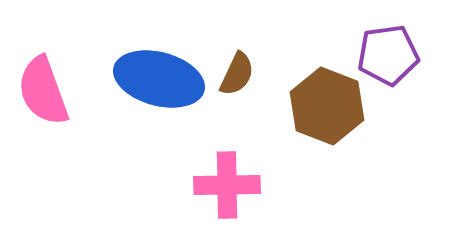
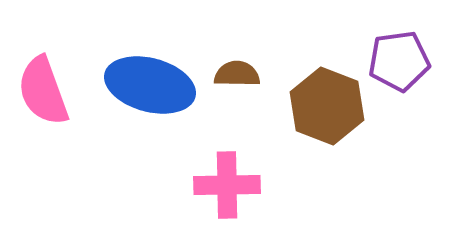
purple pentagon: moved 11 px right, 6 px down
brown semicircle: rotated 114 degrees counterclockwise
blue ellipse: moved 9 px left, 6 px down
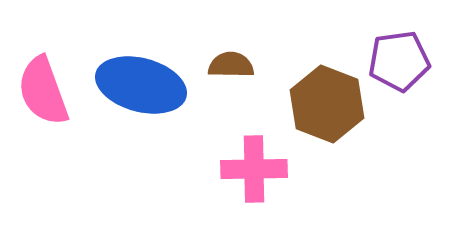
brown semicircle: moved 6 px left, 9 px up
blue ellipse: moved 9 px left
brown hexagon: moved 2 px up
pink cross: moved 27 px right, 16 px up
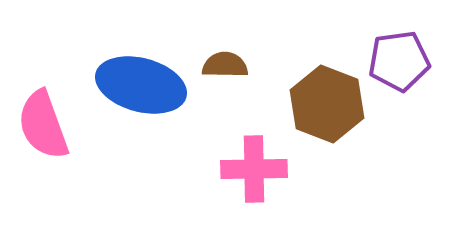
brown semicircle: moved 6 px left
pink semicircle: moved 34 px down
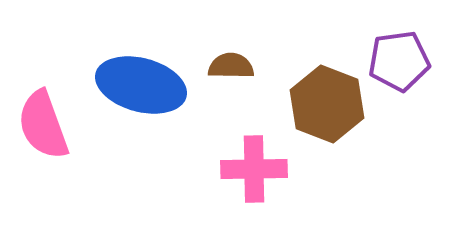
brown semicircle: moved 6 px right, 1 px down
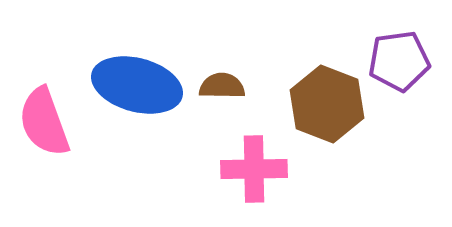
brown semicircle: moved 9 px left, 20 px down
blue ellipse: moved 4 px left
pink semicircle: moved 1 px right, 3 px up
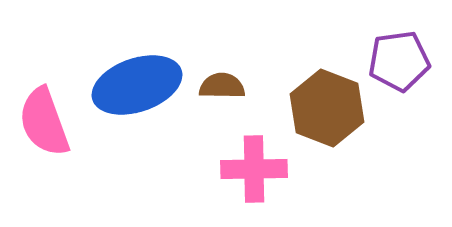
blue ellipse: rotated 34 degrees counterclockwise
brown hexagon: moved 4 px down
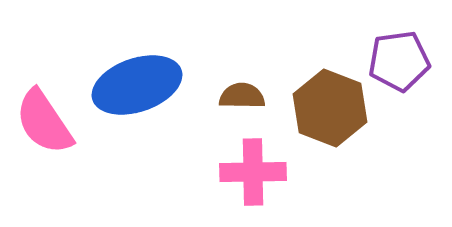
brown semicircle: moved 20 px right, 10 px down
brown hexagon: moved 3 px right
pink semicircle: rotated 14 degrees counterclockwise
pink cross: moved 1 px left, 3 px down
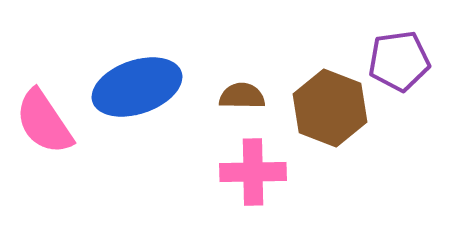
blue ellipse: moved 2 px down
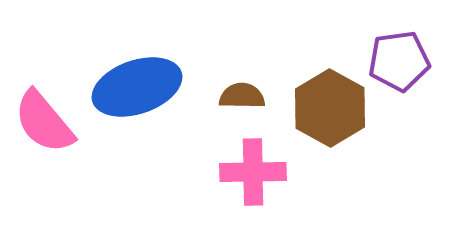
brown hexagon: rotated 8 degrees clockwise
pink semicircle: rotated 6 degrees counterclockwise
